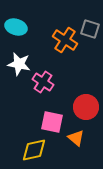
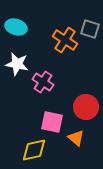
white star: moved 2 px left
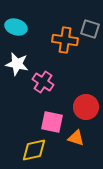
orange cross: rotated 25 degrees counterclockwise
orange triangle: rotated 24 degrees counterclockwise
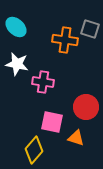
cyan ellipse: rotated 25 degrees clockwise
pink cross: rotated 25 degrees counterclockwise
yellow diamond: rotated 36 degrees counterclockwise
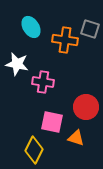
cyan ellipse: moved 15 px right; rotated 15 degrees clockwise
yellow diamond: rotated 16 degrees counterclockwise
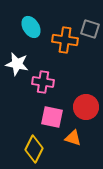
pink square: moved 5 px up
orange triangle: moved 3 px left
yellow diamond: moved 1 px up
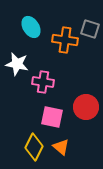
orange triangle: moved 12 px left, 9 px down; rotated 24 degrees clockwise
yellow diamond: moved 2 px up
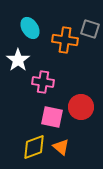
cyan ellipse: moved 1 px left, 1 px down
white star: moved 1 px right, 4 px up; rotated 25 degrees clockwise
red circle: moved 5 px left
yellow diamond: rotated 44 degrees clockwise
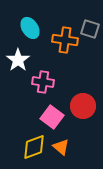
red circle: moved 2 px right, 1 px up
pink square: rotated 25 degrees clockwise
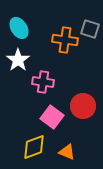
cyan ellipse: moved 11 px left
orange triangle: moved 6 px right, 5 px down; rotated 18 degrees counterclockwise
